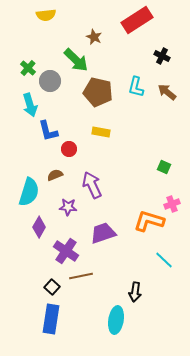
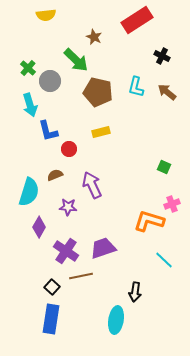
yellow rectangle: rotated 24 degrees counterclockwise
purple trapezoid: moved 15 px down
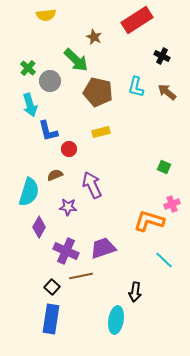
purple cross: rotated 10 degrees counterclockwise
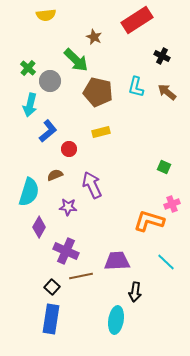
cyan arrow: rotated 30 degrees clockwise
blue L-shape: rotated 115 degrees counterclockwise
purple trapezoid: moved 14 px right, 13 px down; rotated 16 degrees clockwise
cyan line: moved 2 px right, 2 px down
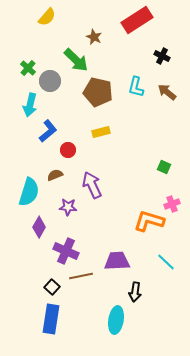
yellow semicircle: moved 1 px right, 2 px down; rotated 42 degrees counterclockwise
red circle: moved 1 px left, 1 px down
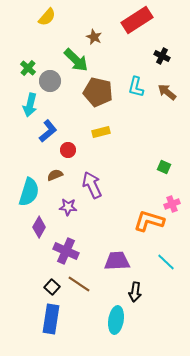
brown line: moved 2 px left, 8 px down; rotated 45 degrees clockwise
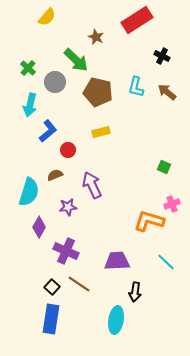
brown star: moved 2 px right
gray circle: moved 5 px right, 1 px down
purple star: rotated 12 degrees counterclockwise
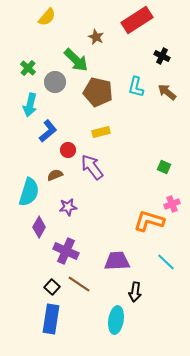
purple arrow: moved 18 px up; rotated 12 degrees counterclockwise
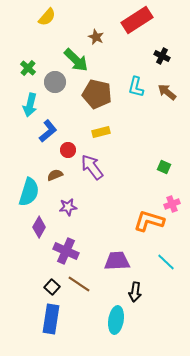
brown pentagon: moved 1 px left, 2 px down
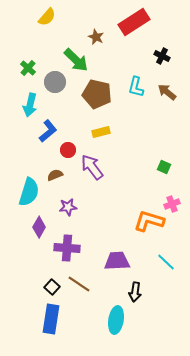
red rectangle: moved 3 px left, 2 px down
purple cross: moved 1 px right, 3 px up; rotated 20 degrees counterclockwise
